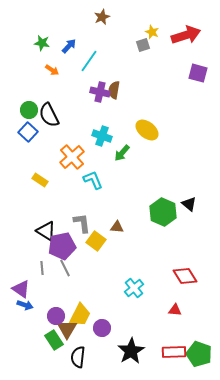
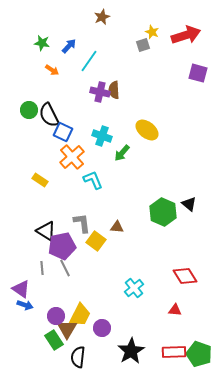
brown semicircle at (114, 90): rotated 12 degrees counterclockwise
blue square at (28, 132): moved 35 px right; rotated 18 degrees counterclockwise
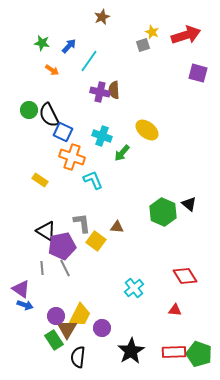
orange cross at (72, 157): rotated 30 degrees counterclockwise
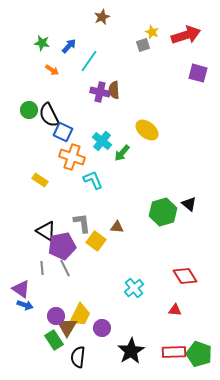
cyan cross at (102, 136): moved 5 px down; rotated 18 degrees clockwise
green hexagon at (163, 212): rotated 20 degrees clockwise
brown triangle at (67, 329): moved 2 px up
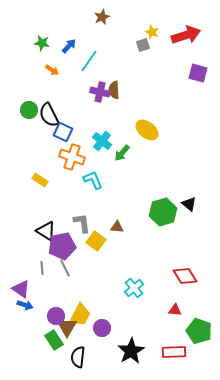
green pentagon at (199, 354): moved 23 px up
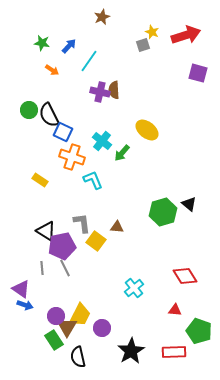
black semicircle at (78, 357): rotated 20 degrees counterclockwise
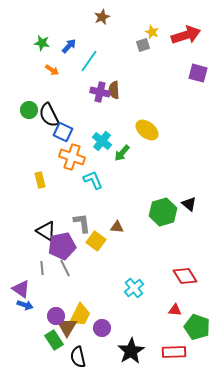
yellow rectangle at (40, 180): rotated 42 degrees clockwise
green pentagon at (199, 331): moved 2 px left, 4 px up
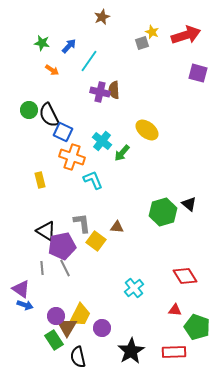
gray square at (143, 45): moved 1 px left, 2 px up
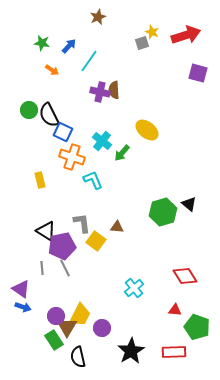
brown star at (102, 17): moved 4 px left
blue arrow at (25, 305): moved 2 px left, 2 px down
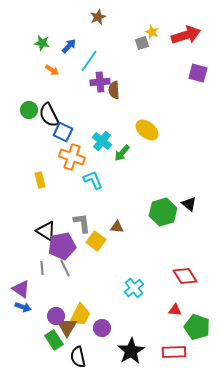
purple cross at (100, 92): moved 10 px up; rotated 18 degrees counterclockwise
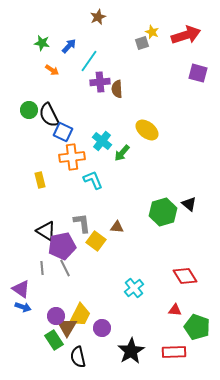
brown semicircle at (114, 90): moved 3 px right, 1 px up
orange cross at (72, 157): rotated 25 degrees counterclockwise
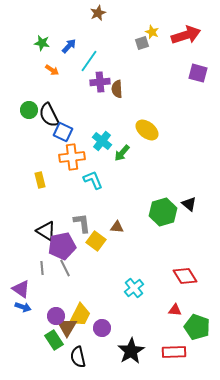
brown star at (98, 17): moved 4 px up
